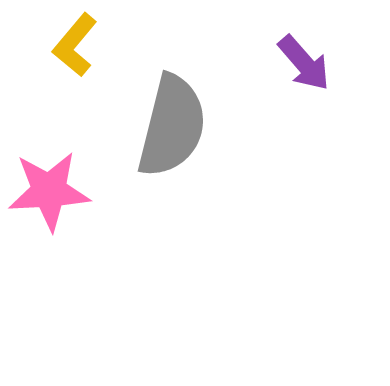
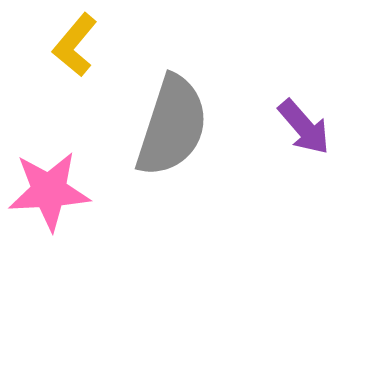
purple arrow: moved 64 px down
gray semicircle: rotated 4 degrees clockwise
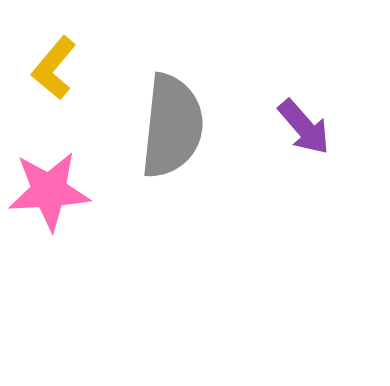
yellow L-shape: moved 21 px left, 23 px down
gray semicircle: rotated 12 degrees counterclockwise
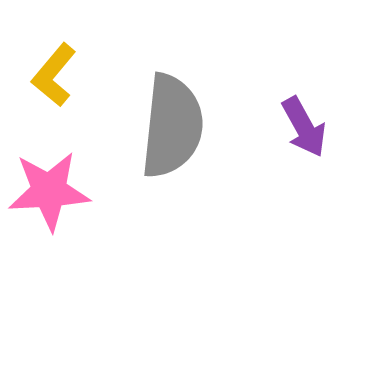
yellow L-shape: moved 7 px down
purple arrow: rotated 12 degrees clockwise
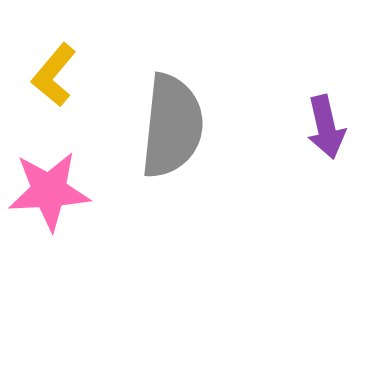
purple arrow: moved 22 px right; rotated 16 degrees clockwise
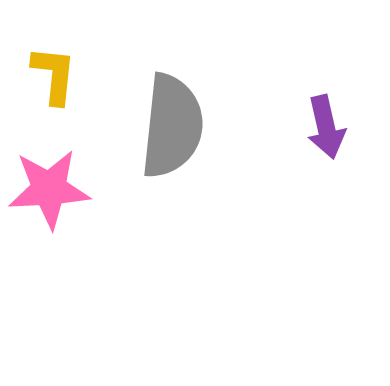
yellow L-shape: rotated 146 degrees clockwise
pink star: moved 2 px up
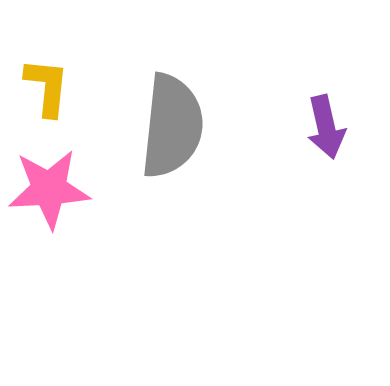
yellow L-shape: moved 7 px left, 12 px down
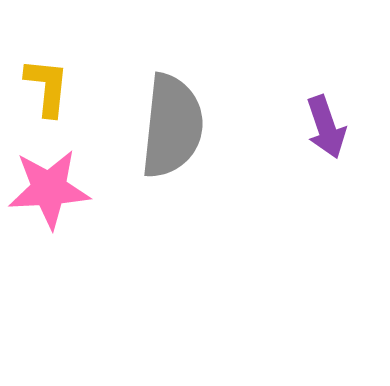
purple arrow: rotated 6 degrees counterclockwise
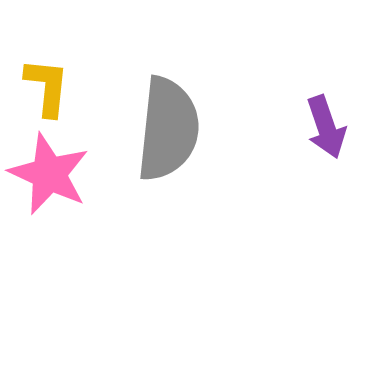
gray semicircle: moved 4 px left, 3 px down
pink star: moved 15 px up; rotated 28 degrees clockwise
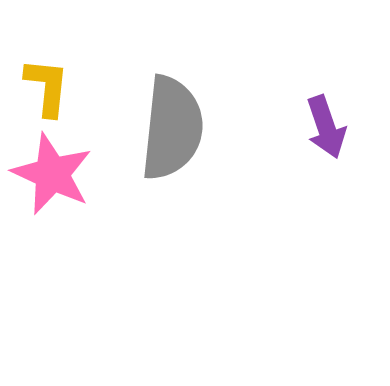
gray semicircle: moved 4 px right, 1 px up
pink star: moved 3 px right
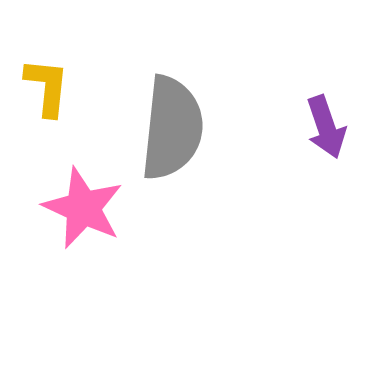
pink star: moved 31 px right, 34 px down
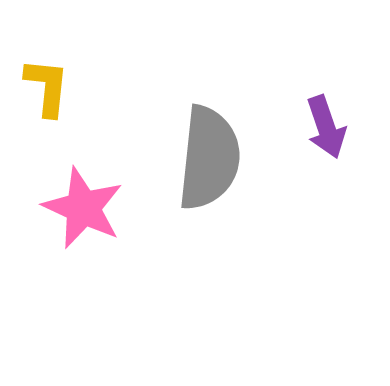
gray semicircle: moved 37 px right, 30 px down
